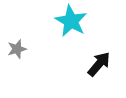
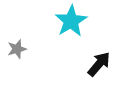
cyan star: rotated 12 degrees clockwise
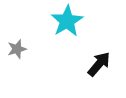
cyan star: moved 4 px left
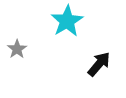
gray star: rotated 18 degrees counterclockwise
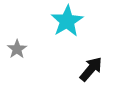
black arrow: moved 8 px left, 5 px down
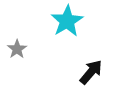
black arrow: moved 3 px down
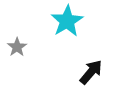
gray star: moved 2 px up
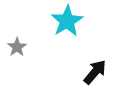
black arrow: moved 4 px right
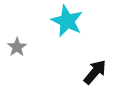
cyan star: rotated 16 degrees counterclockwise
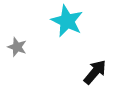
gray star: rotated 18 degrees counterclockwise
